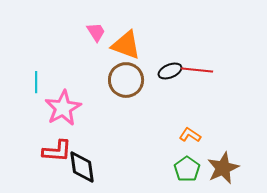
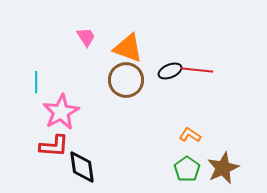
pink trapezoid: moved 10 px left, 5 px down
orange triangle: moved 2 px right, 3 px down
pink star: moved 2 px left, 4 px down
red L-shape: moved 3 px left, 5 px up
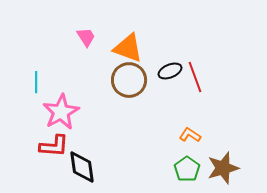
red line: moved 2 px left, 7 px down; rotated 64 degrees clockwise
brown circle: moved 3 px right
brown star: rotated 8 degrees clockwise
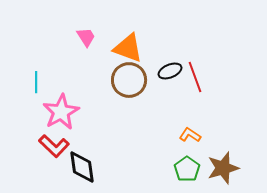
red L-shape: rotated 40 degrees clockwise
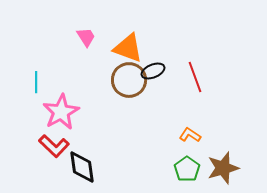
black ellipse: moved 17 px left
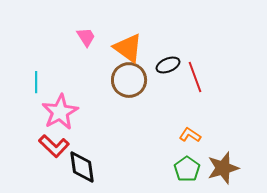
orange triangle: rotated 16 degrees clockwise
black ellipse: moved 15 px right, 6 px up
pink star: moved 1 px left
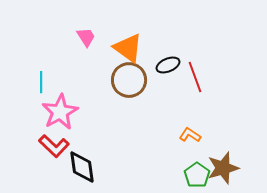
cyan line: moved 5 px right
green pentagon: moved 10 px right, 6 px down
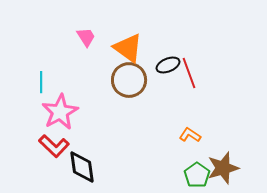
red line: moved 6 px left, 4 px up
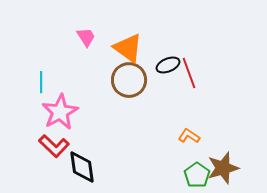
orange L-shape: moved 1 px left, 1 px down
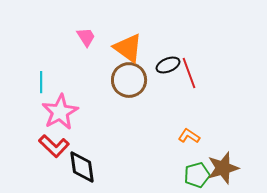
green pentagon: rotated 20 degrees clockwise
